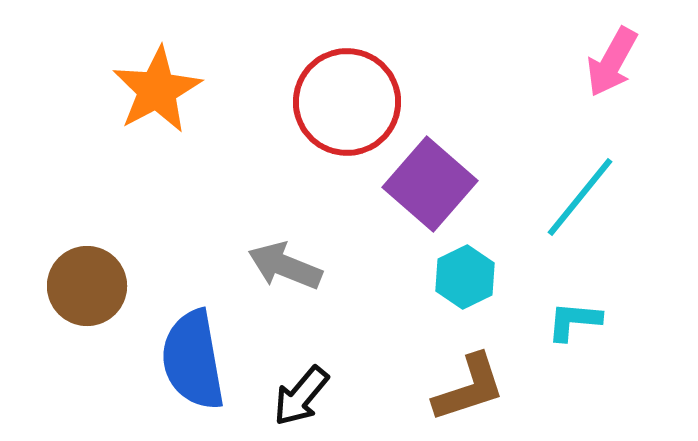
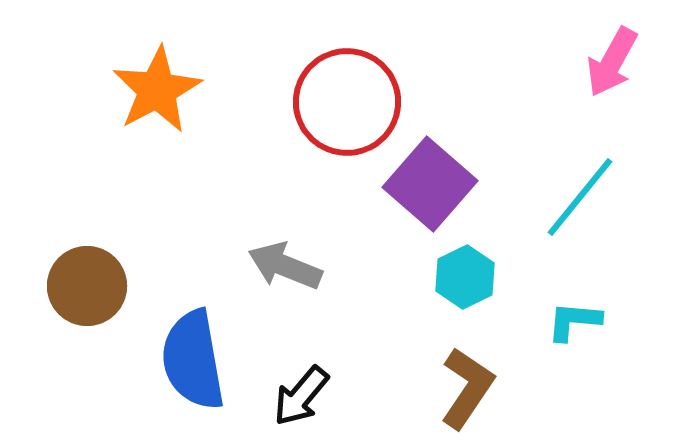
brown L-shape: moved 2 px left; rotated 38 degrees counterclockwise
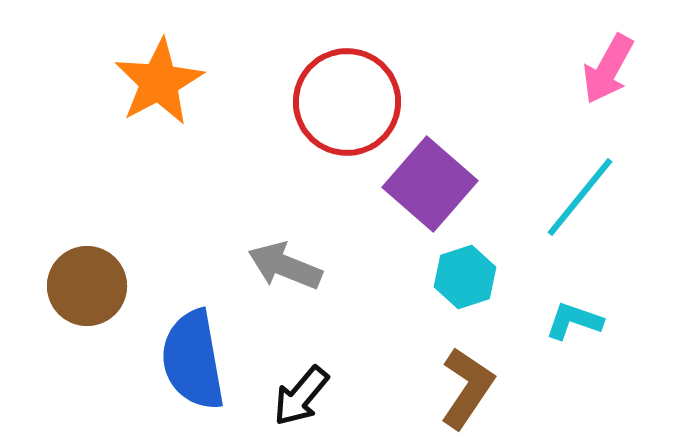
pink arrow: moved 4 px left, 7 px down
orange star: moved 2 px right, 8 px up
cyan hexagon: rotated 8 degrees clockwise
cyan L-shape: rotated 14 degrees clockwise
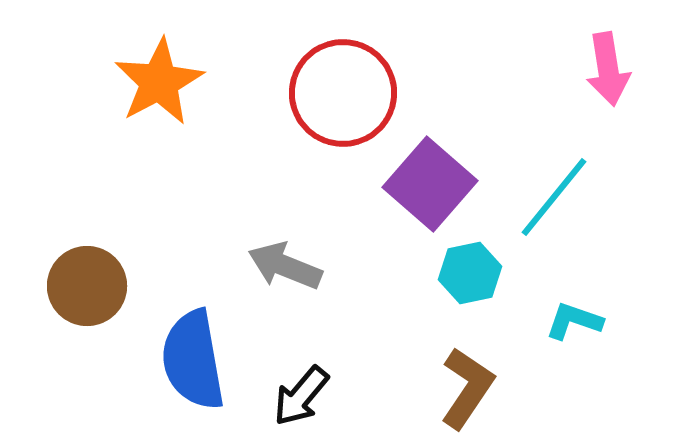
pink arrow: rotated 38 degrees counterclockwise
red circle: moved 4 px left, 9 px up
cyan line: moved 26 px left
cyan hexagon: moved 5 px right, 4 px up; rotated 6 degrees clockwise
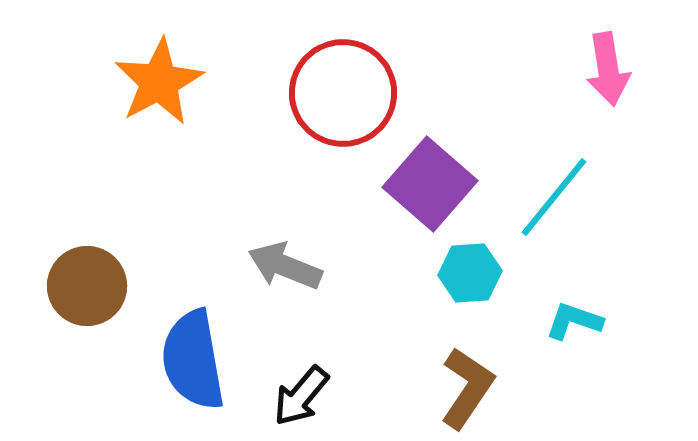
cyan hexagon: rotated 8 degrees clockwise
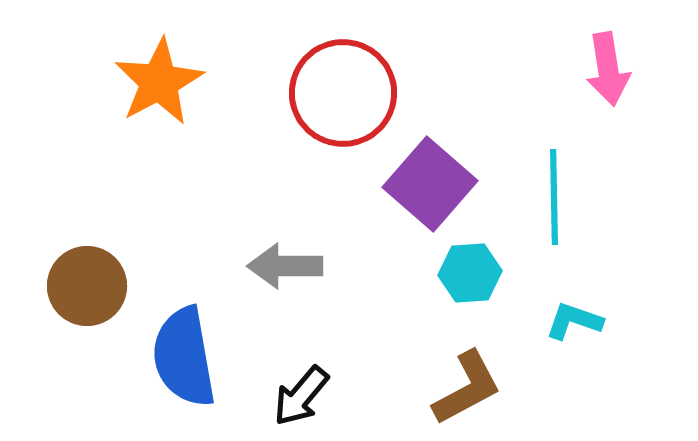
cyan line: rotated 40 degrees counterclockwise
gray arrow: rotated 22 degrees counterclockwise
blue semicircle: moved 9 px left, 3 px up
brown L-shape: rotated 28 degrees clockwise
